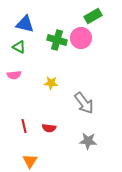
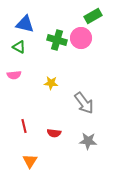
red semicircle: moved 5 px right, 5 px down
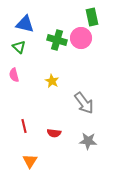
green rectangle: moved 1 px left, 1 px down; rotated 72 degrees counterclockwise
green triangle: rotated 16 degrees clockwise
pink semicircle: rotated 80 degrees clockwise
yellow star: moved 1 px right, 2 px up; rotated 24 degrees clockwise
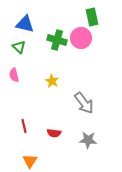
gray star: moved 1 px up
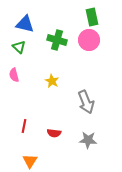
pink circle: moved 8 px right, 2 px down
gray arrow: moved 2 px right, 1 px up; rotated 15 degrees clockwise
red line: rotated 24 degrees clockwise
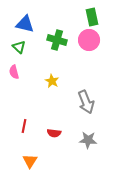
pink semicircle: moved 3 px up
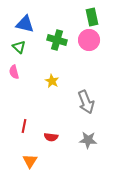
red semicircle: moved 3 px left, 4 px down
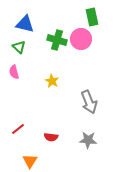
pink circle: moved 8 px left, 1 px up
gray arrow: moved 3 px right
red line: moved 6 px left, 3 px down; rotated 40 degrees clockwise
